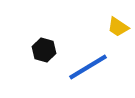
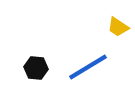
black hexagon: moved 8 px left, 18 px down; rotated 10 degrees counterclockwise
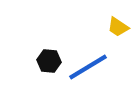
black hexagon: moved 13 px right, 7 px up
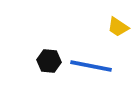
blue line: moved 3 px right, 1 px up; rotated 42 degrees clockwise
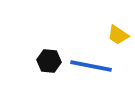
yellow trapezoid: moved 8 px down
